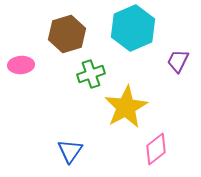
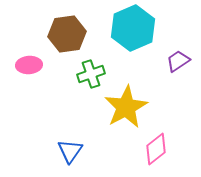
brown hexagon: rotated 9 degrees clockwise
purple trapezoid: rotated 30 degrees clockwise
pink ellipse: moved 8 px right
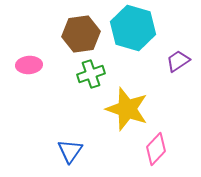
cyan hexagon: rotated 21 degrees counterclockwise
brown hexagon: moved 14 px right
yellow star: moved 1 px right, 2 px down; rotated 24 degrees counterclockwise
pink diamond: rotated 8 degrees counterclockwise
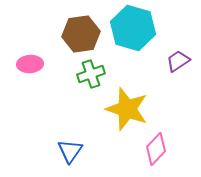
pink ellipse: moved 1 px right, 1 px up
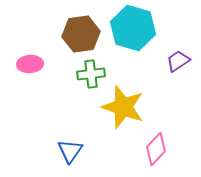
green cross: rotated 12 degrees clockwise
yellow star: moved 4 px left, 2 px up
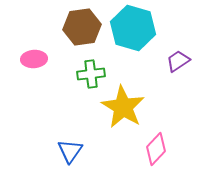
brown hexagon: moved 1 px right, 7 px up
pink ellipse: moved 4 px right, 5 px up
yellow star: rotated 12 degrees clockwise
